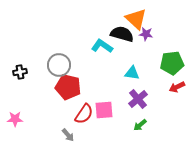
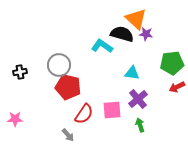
pink square: moved 8 px right
green arrow: rotated 112 degrees clockwise
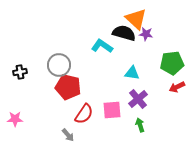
black semicircle: moved 2 px right, 1 px up
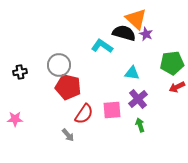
purple star: rotated 16 degrees clockwise
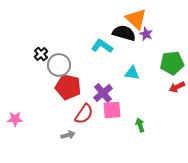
black cross: moved 21 px right, 18 px up; rotated 32 degrees counterclockwise
purple cross: moved 35 px left, 6 px up
gray arrow: rotated 64 degrees counterclockwise
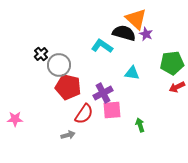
purple cross: rotated 12 degrees clockwise
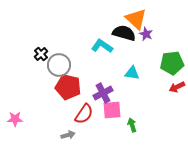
green arrow: moved 8 px left
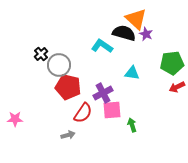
red semicircle: moved 1 px left, 1 px up
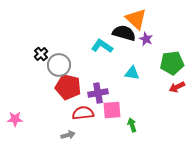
purple star: moved 5 px down
purple cross: moved 5 px left; rotated 18 degrees clockwise
red semicircle: rotated 130 degrees counterclockwise
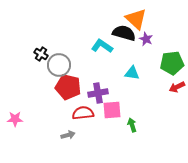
black cross: rotated 16 degrees counterclockwise
